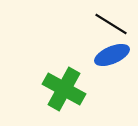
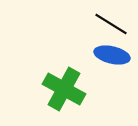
blue ellipse: rotated 36 degrees clockwise
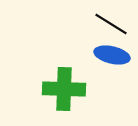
green cross: rotated 27 degrees counterclockwise
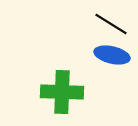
green cross: moved 2 px left, 3 px down
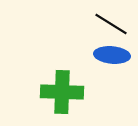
blue ellipse: rotated 8 degrees counterclockwise
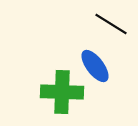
blue ellipse: moved 17 px left, 11 px down; rotated 48 degrees clockwise
